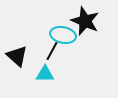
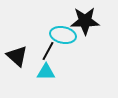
black star: rotated 24 degrees counterclockwise
black line: moved 4 px left
cyan triangle: moved 1 px right, 2 px up
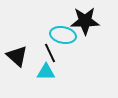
black line: moved 2 px right, 2 px down; rotated 54 degrees counterclockwise
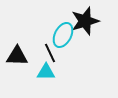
black star: rotated 16 degrees counterclockwise
cyan ellipse: rotated 75 degrees counterclockwise
black triangle: rotated 40 degrees counterclockwise
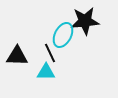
black star: rotated 12 degrees clockwise
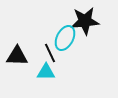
cyan ellipse: moved 2 px right, 3 px down
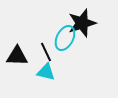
black star: moved 3 px left, 2 px down; rotated 12 degrees counterclockwise
black line: moved 4 px left, 1 px up
cyan triangle: rotated 12 degrees clockwise
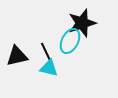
cyan ellipse: moved 5 px right, 3 px down
black triangle: rotated 15 degrees counterclockwise
cyan triangle: moved 3 px right, 4 px up
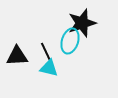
cyan ellipse: rotated 10 degrees counterclockwise
black triangle: rotated 10 degrees clockwise
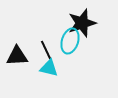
black line: moved 2 px up
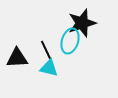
black triangle: moved 2 px down
